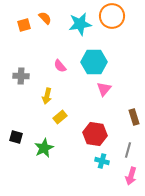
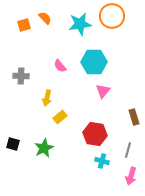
pink triangle: moved 1 px left, 2 px down
yellow arrow: moved 2 px down
black square: moved 3 px left, 7 px down
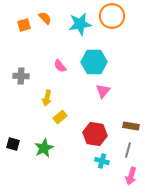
brown rectangle: moved 3 px left, 9 px down; rotated 63 degrees counterclockwise
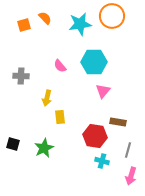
yellow rectangle: rotated 56 degrees counterclockwise
brown rectangle: moved 13 px left, 4 px up
red hexagon: moved 2 px down
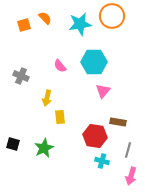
gray cross: rotated 21 degrees clockwise
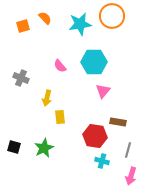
orange square: moved 1 px left, 1 px down
gray cross: moved 2 px down
black square: moved 1 px right, 3 px down
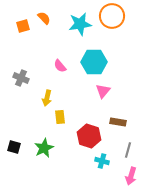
orange semicircle: moved 1 px left
red hexagon: moved 6 px left; rotated 10 degrees clockwise
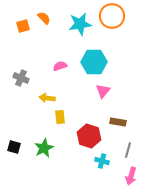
pink semicircle: rotated 112 degrees clockwise
yellow arrow: rotated 84 degrees clockwise
